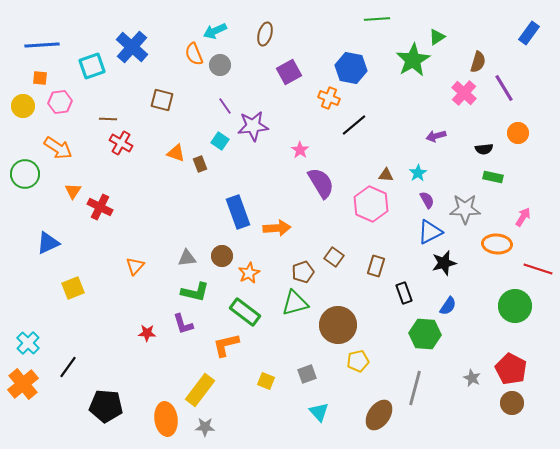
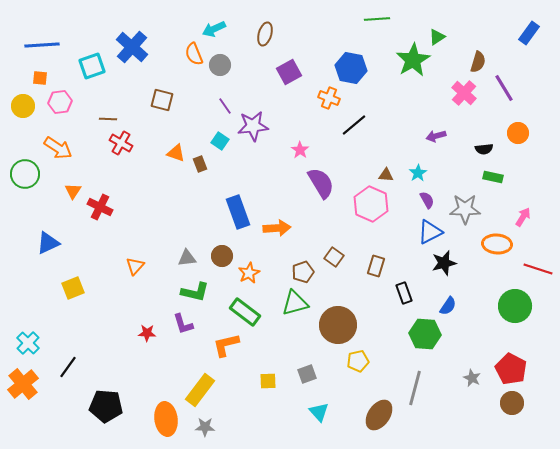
cyan arrow at (215, 31): moved 1 px left, 2 px up
yellow square at (266, 381): moved 2 px right; rotated 24 degrees counterclockwise
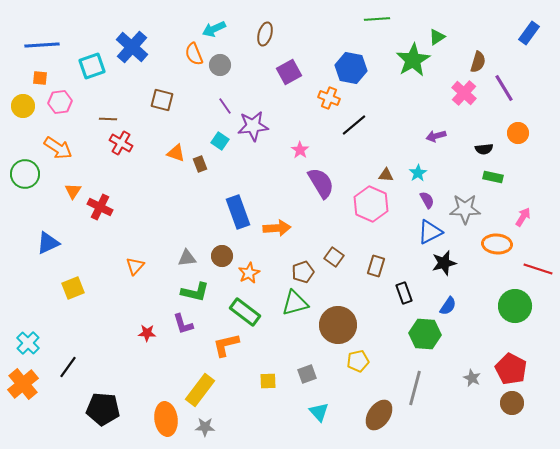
black pentagon at (106, 406): moved 3 px left, 3 px down
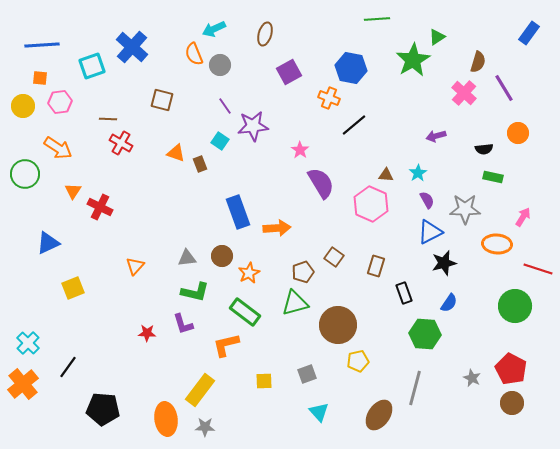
blue semicircle at (448, 306): moved 1 px right, 3 px up
yellow square at (268, 381): moved 4 px left
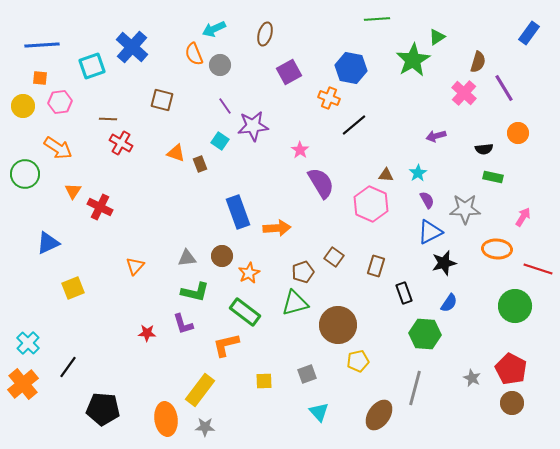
orange ellipse at (497, 244): moved 5 px down
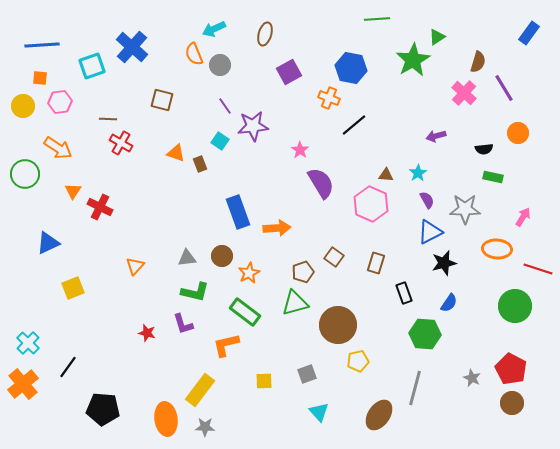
brown rectangle at (376, 266): moved 3 px up
red star at (147, 333): rotated 12 degrees clockwise
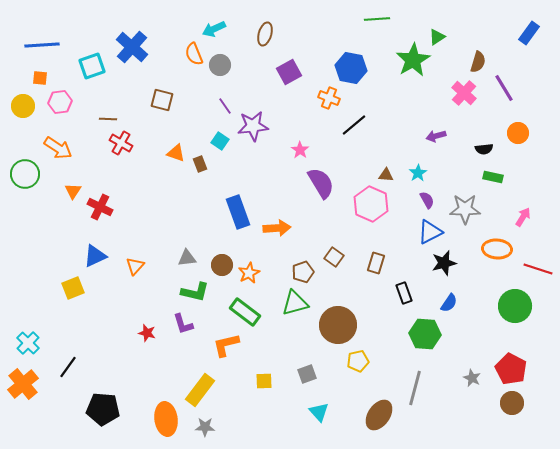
blue triangle at (48, 243): moved 47 px right, 13 px down
brown circle at (222, 256): moved 9 px down
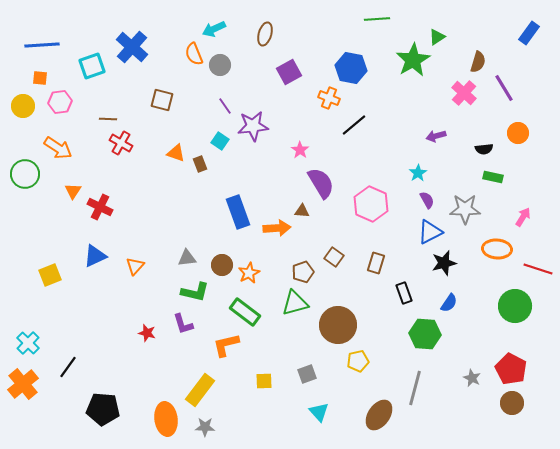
brown triangle at (386, 175): moved 84 px left, 36 px down
yellow square at (73, 288): moved 23 px left, 13 px up
